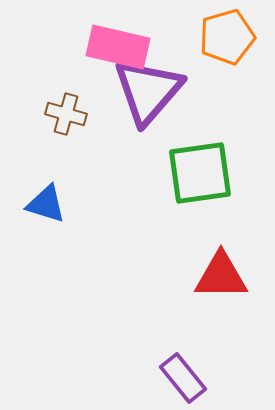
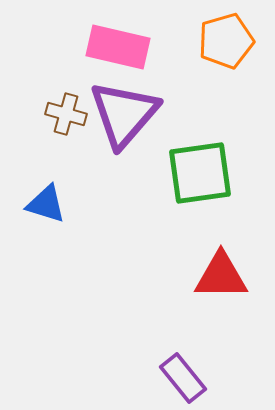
orange pentagon: moved 1 px left, 4 px down
purple triangle: moved 24 px left, 23 px down
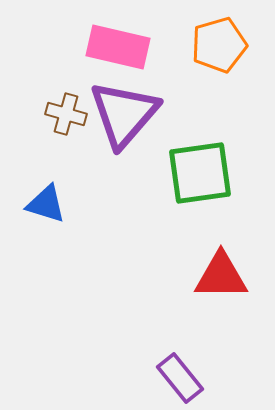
orange pentagon: moved 7 px left, 4 px down
purple rectangle: moved 3 px left
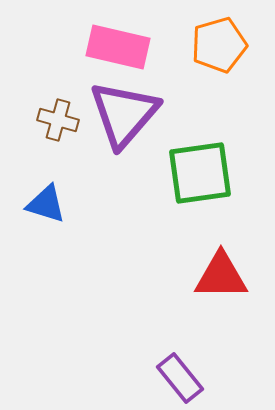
brown cross: moved 8 px left, 6 px down
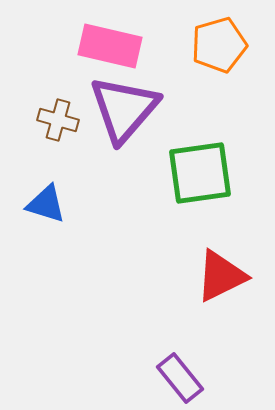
pink rectangle: moved 8 px left, 1 px up
purple triangle: moved 5 px up
red triangle: rotated 26 degrees counterclockwise
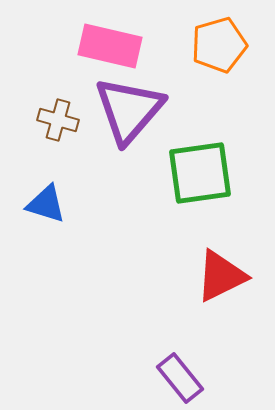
purple triangle: moved 5 px right, 1 px down
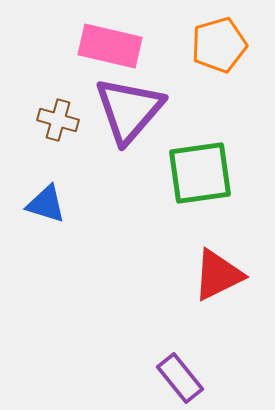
red triangle: moved 3 px left, 1 px up
